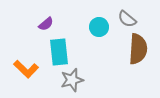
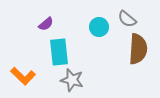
orange L-shape: moved 3 px left, 7 px down
gray star: rotated 30 degrees clockwise
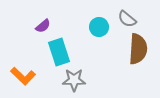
purple semicircle: moved 3 px left, 2 px down
cyan rectangle: rotated 12 degrees counterclockwise
gray star: moved 2 px right; rotated 15 degrees counterclockwise
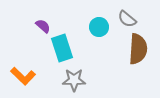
purple semicircle: rotated 98 degrees counterclockwise
cyan rectangle: moved 3 px right, 4 px up
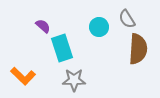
gray semicircle: rotated 18 degrees clockwise
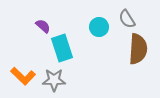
gray star: moved 20 px left
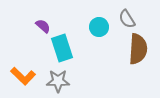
gray star: moved 4 px right, 1 px down
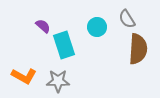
cyan circle: moved 2 px left
cyan rectangle: moved 2 px right, 3 px up
orange L-shape: moved 1 px right; rotated 15 degrees counterclockwise
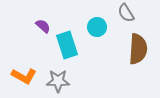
gray semicircle: moved 1 px left, 6 px up
cyan rectangle: moved 3 px right
